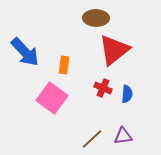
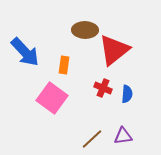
brown ellipse: moved 11 px left, 12 px down
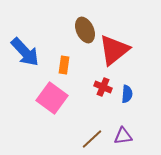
brown ellipse: rotated 65 degrees clockwise
red cross: moved 1 px up
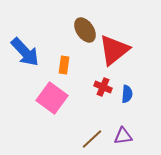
brown ellipse: rotated 10 degrees counterclockwise
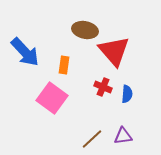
brown ellipse: rotated 45 degrees counterclockwise
red triangle: moved 1 px down; rotated 32 degrees counterclockwise
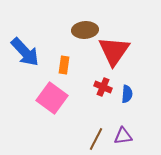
brown ellipse: rotated 15 degrees counterclockwise
red triangle: rotated 16 degrees clockwise
brown line: moved 4 px right; rotated 20 degrees counterclockwise
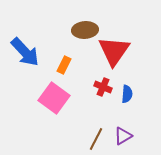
orange rectangle: rotated 18 degrees clockwise
pink square: moved 2 px right
purple triangle: rotated 24 degrees counterclockwise
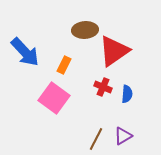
red triangle: rotated 20 degrees clockwise
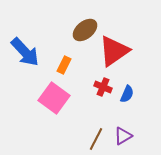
brown ellipse: rotated 35 degrees counterclockwise
blue semicircle: rotated 18 degrees clockwise
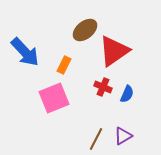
pink square: rotated 32 degrees clockwise
